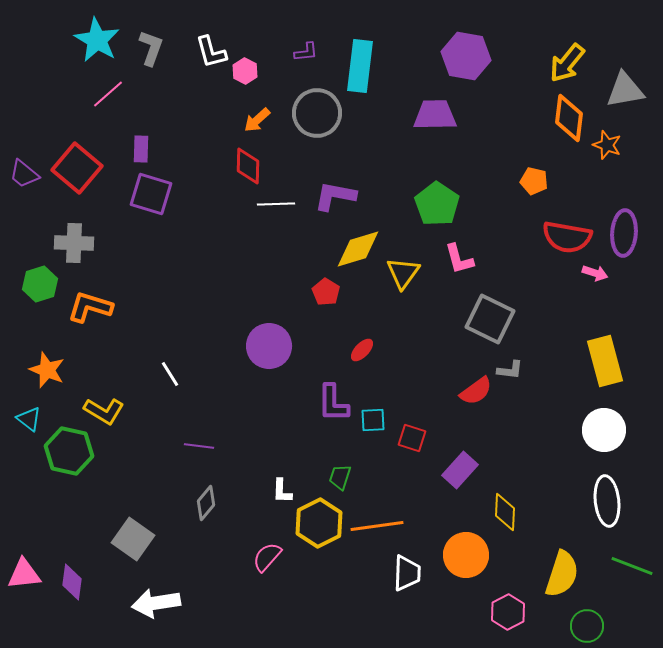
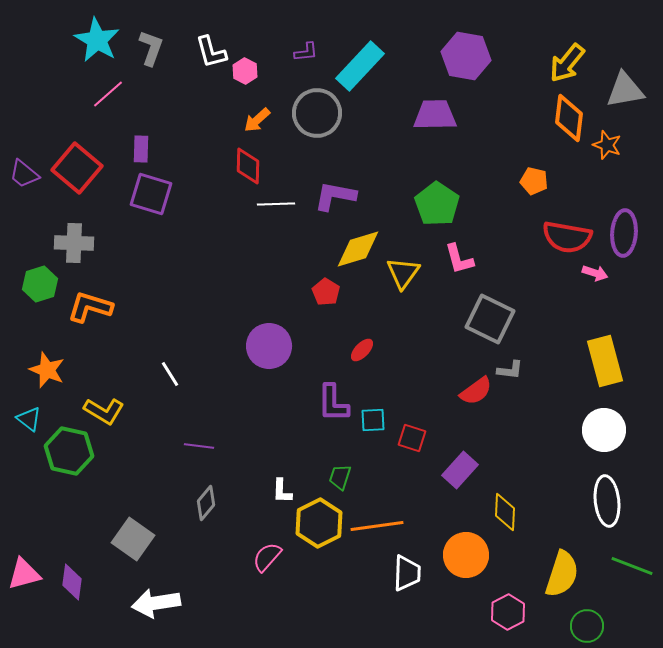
cyan rectangle at (360, 66): rotated 36 degrees clockwise
pink triangle at (24, 574): rotated 9 degrees counterclockwise
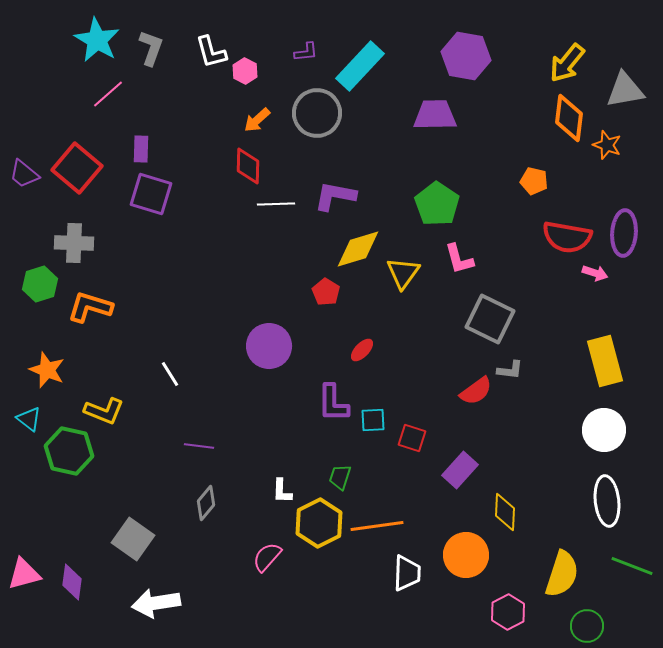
yellow L-shape at (104, 411): rotated 9 degrees counterclockwise
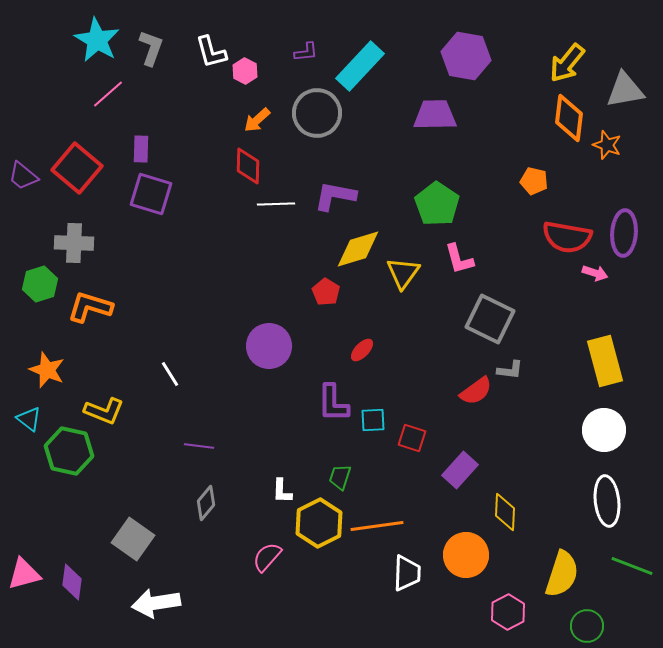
purple trapezoid at (24, 174): moved 1 px left, 2 px down
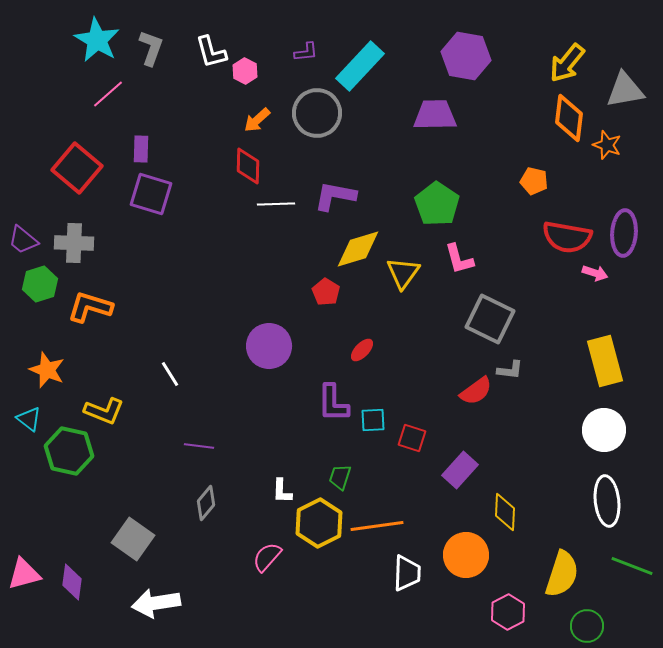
purple trapezoid at (23, 176): moved 64 px down
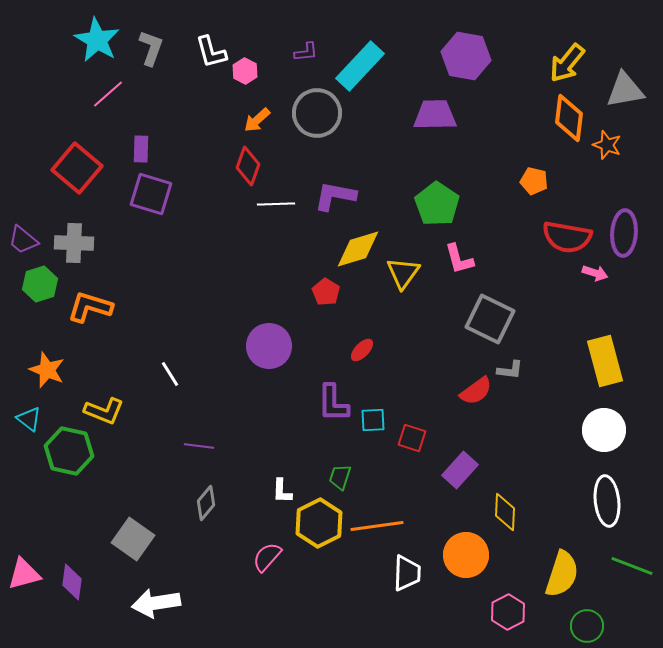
red diamond at (248, 166): rotated 18 degrees clockwise
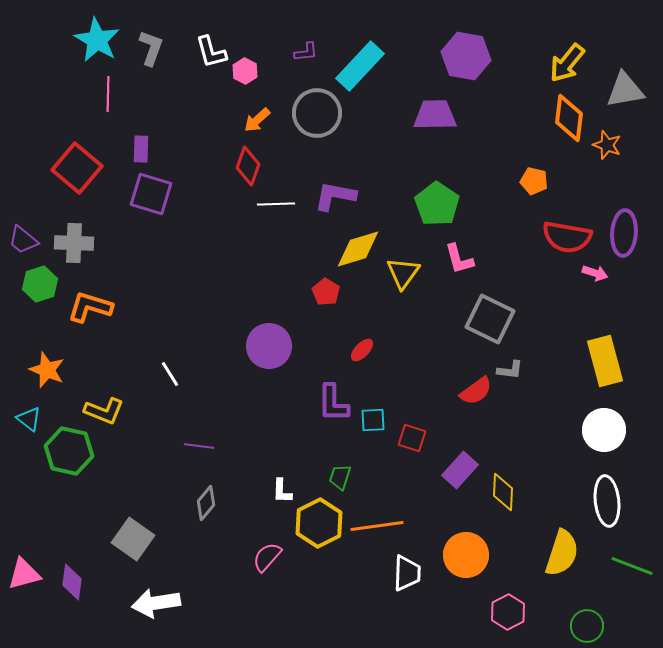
pink line at (108, 94): rotated 48 degrees counterclockwise
yellow diamond at (505, 512): moved 2 px left, 20 px up
yellow semicircle at (562, 574): moved 21 px up
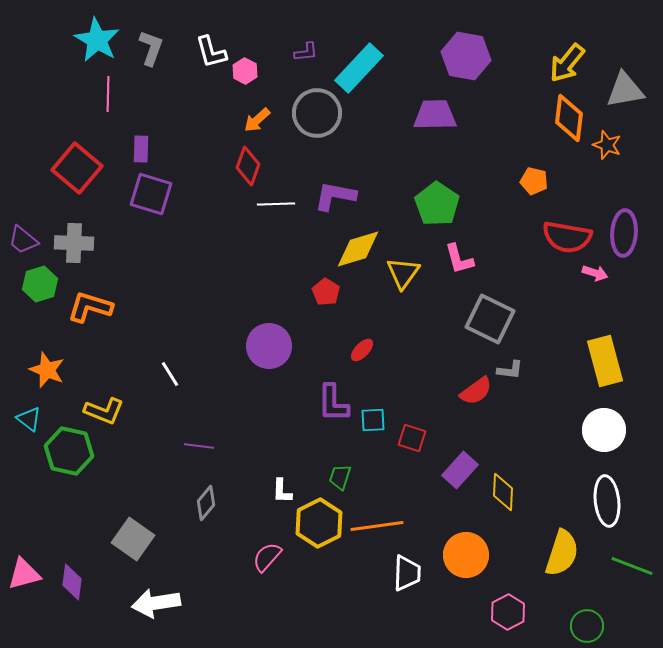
cyan rectangle at (360, 66): moved 1 px left, 2 px down
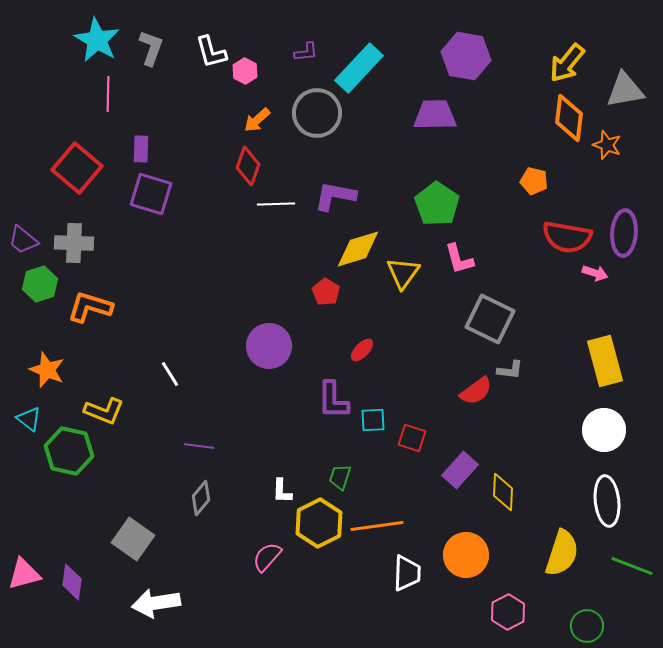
purple L-shape at (333, 403): moved 3 px up
gray diamond at (206, 503): moved 5 px left, 5 px up
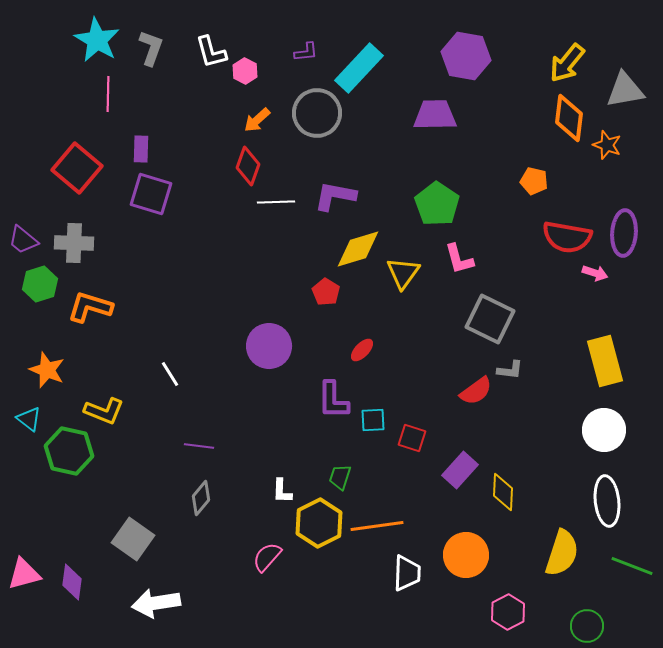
white line at (276, 204): moved 2 px up
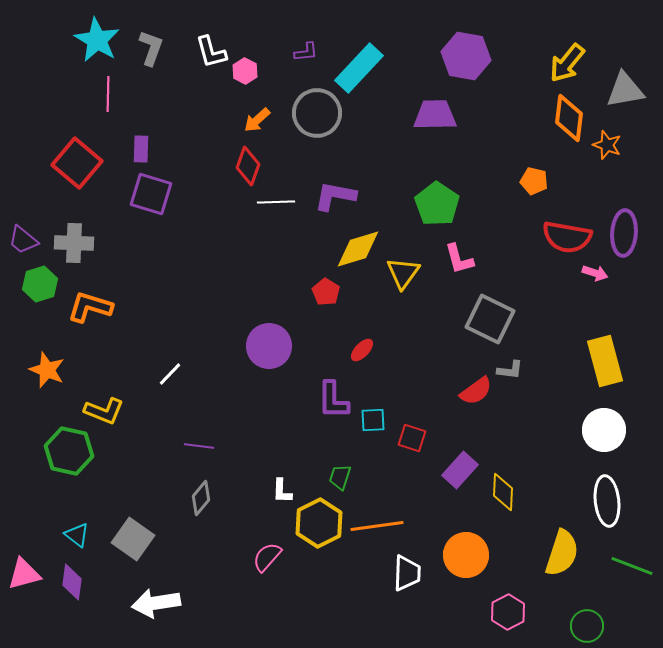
red square at (77, 168): moved 5 px up
white line at (170, 374): rotated 76 degrees clockwise
cyan triangle at (29, 419): moved 48 px right, 116 px down
